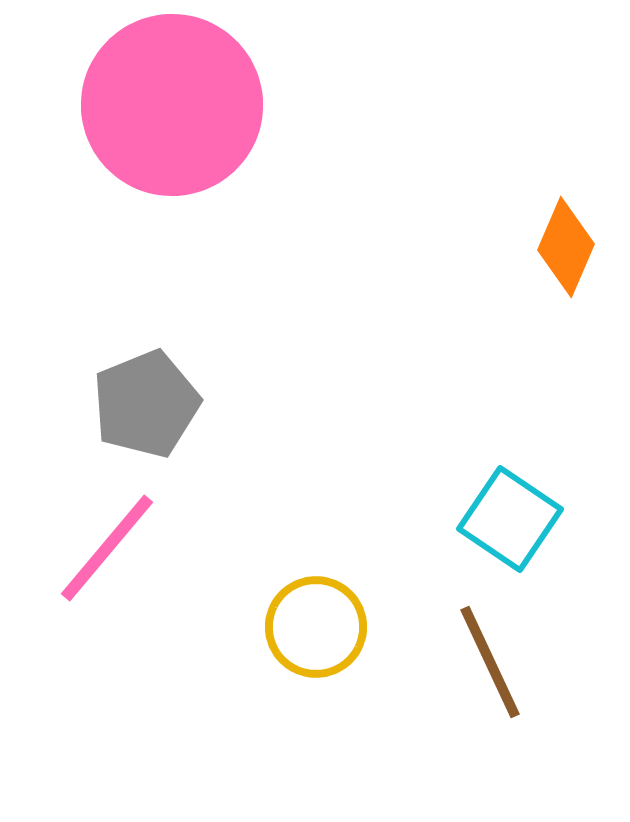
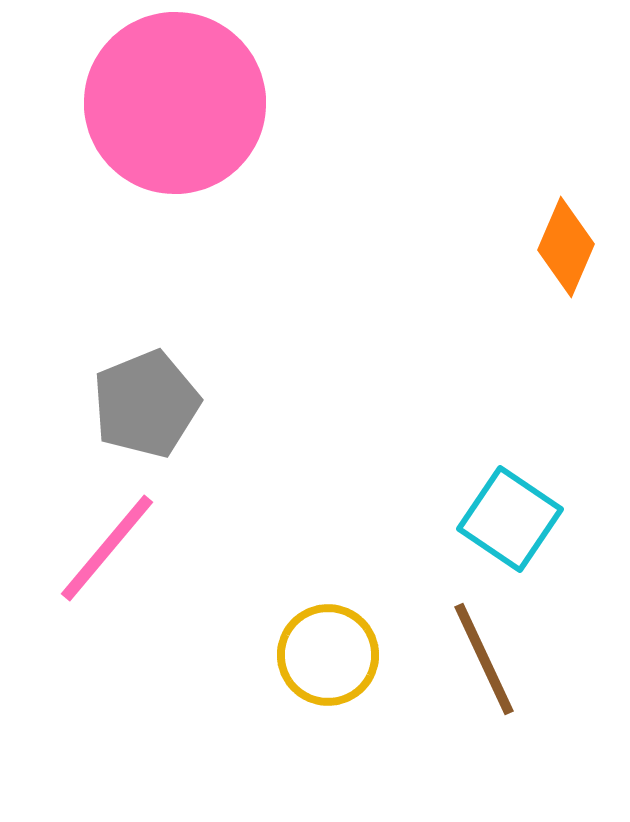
pink circle: moved 3 px right, 2 px up
yellow circle: moved 12 px right, 28 px down
brown line: moved 6 px left, 3 px up
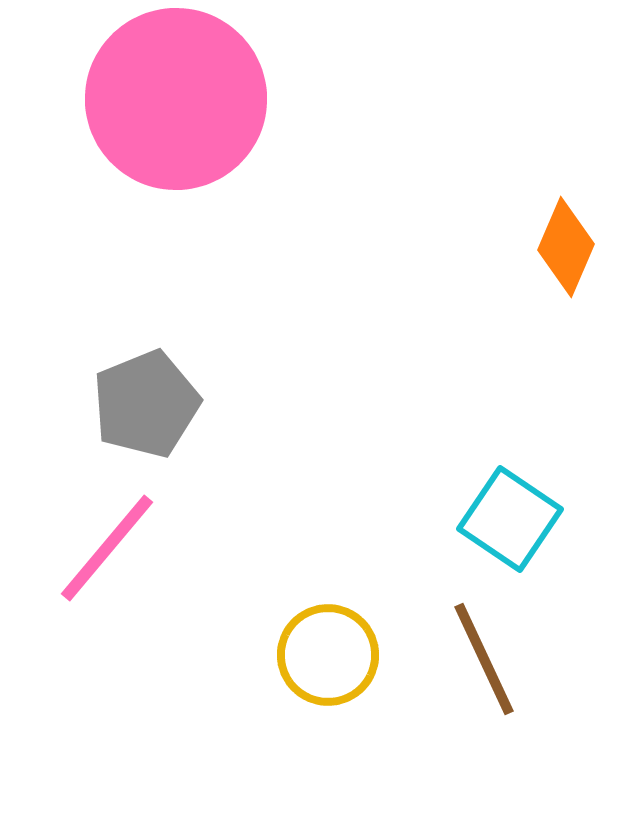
pink circle: moved 1 px right, 4 px up
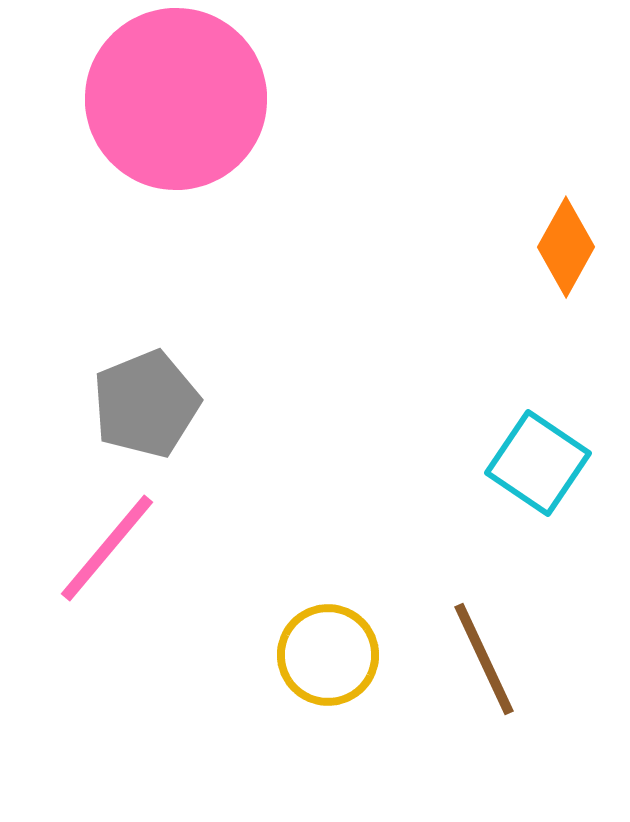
orange diamond: rotated 6 degrees clockwise
cyan square: moved 28 px right, 56 px up
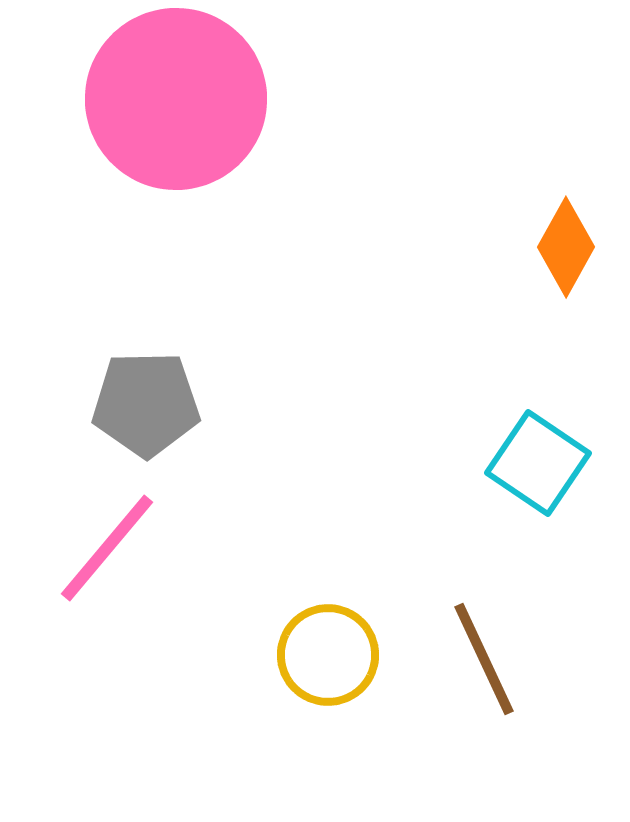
gray pentagon: rotated 21 degrees clockwise
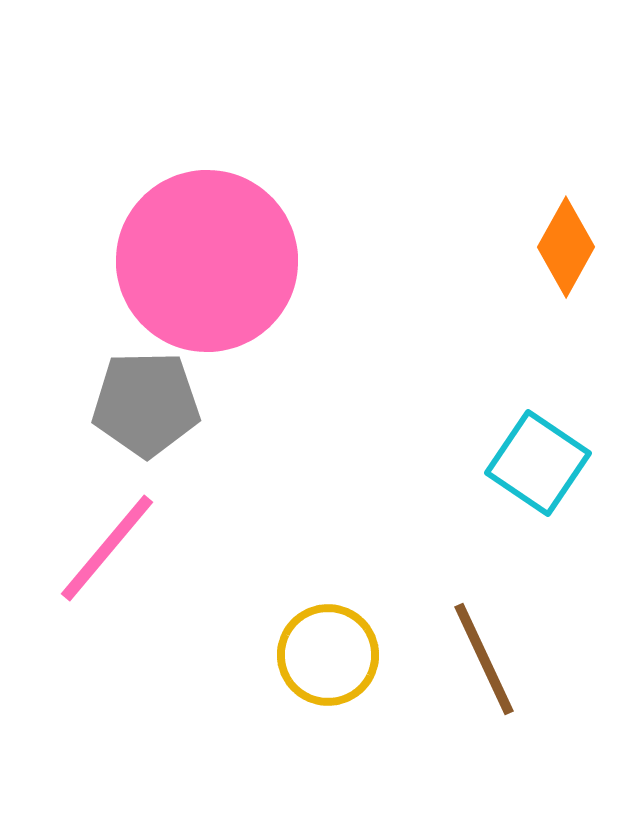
pink circle: moved 31 px right, 162 px down
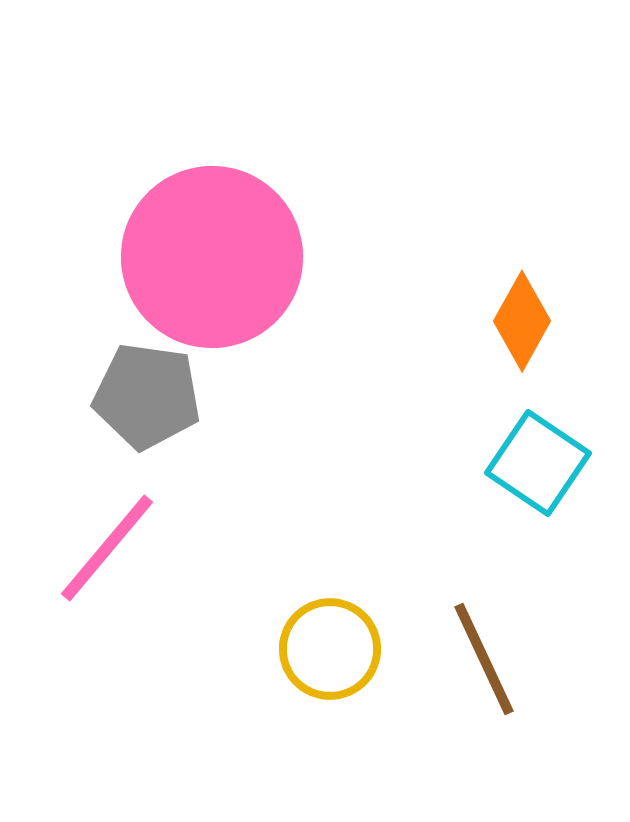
orange diamond: moved 44 px left, 74 px down
pink circle: moved 5 px right, 4 px up
gray pentagon: moved 1 px right, 8 px up; rotated 9 degrees clockwise
yellow circle: moved 2 px right, 6 px up
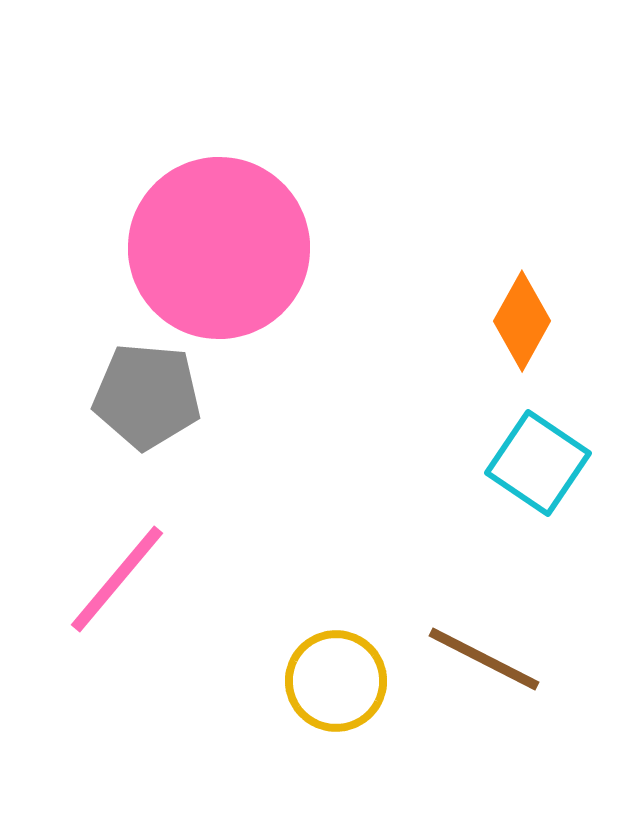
pink circle: moved 7 px right, 9 px up
gray pentagon: rotated 3 degrees counterclockwise
pink line: moved 10 px right, 31 px down
yellow circle: moved 6 px right, 32 px down
brown line: rotated 38 degrees counterclockwise
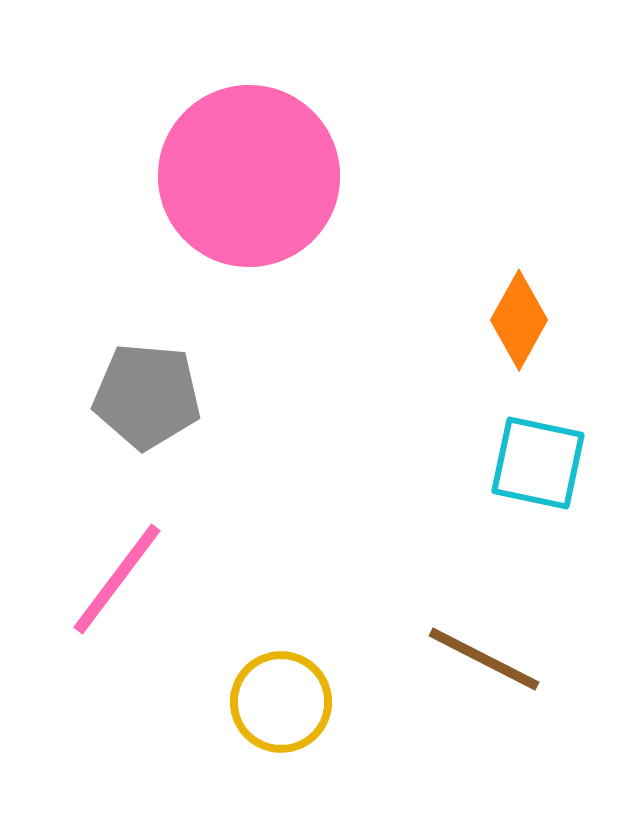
pink circle: moved 30 px right, 72 px up
orange diamond: moved 3 px left, 1 px up
cyan square: rotated 22 degrees counterclockwise
pink line: rotated 3 degrees counterclockwise
yellow circle: moved 55 px left, 21 px down
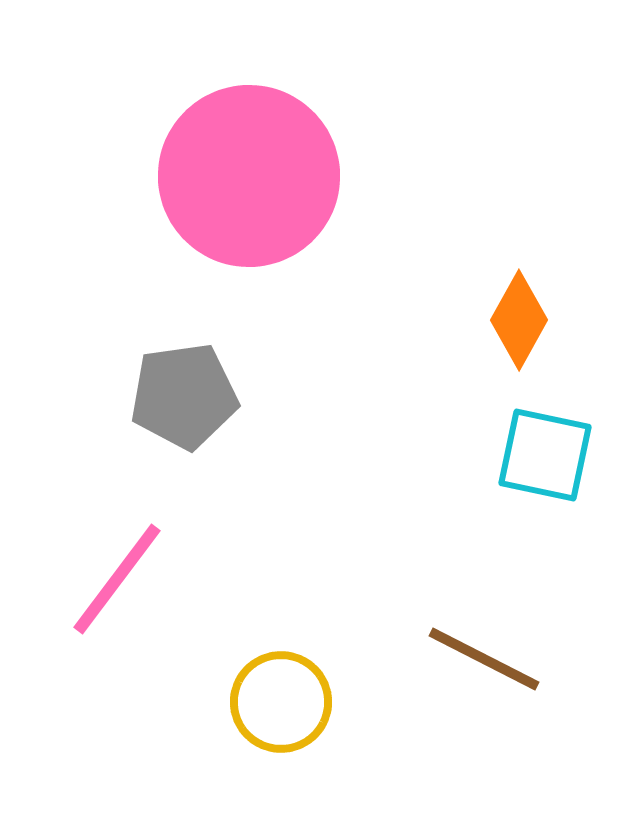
gray pentagon: moved 37 px right; rotated 13 degrees counterclockwise
cyan square: moved 7 px right, 8 px up
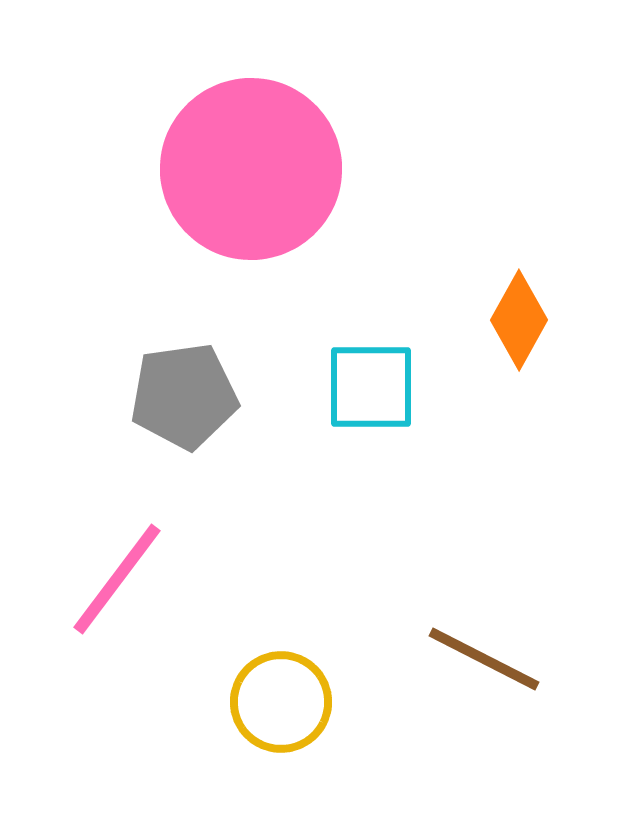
pink circle: moved 2 px right, 7 px up
cyan square: moved 174 px left, 68 px up; rotated 12 degrees counterclockwise
